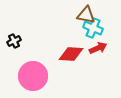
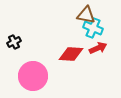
black cross: moved 1 px down
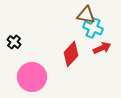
black cross: rotated 24 degrees counterclockwise
red arrow: moved 4 px right
red diamond: rotated 50 degrees counterclockwise
pink circle: moved 1 px left, 1 px down
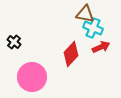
brown triangle: moved 1 px left, 1 px up
red arrow: moved 1 px left, 1 px up
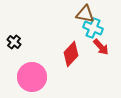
red arrow: rotated 72 degrees clockwise
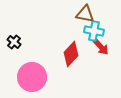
cyan cross: moved 1 px right, 3 px down; rotated 12 degrees counterclockwise
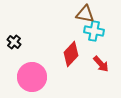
red arrow: moved 17 px down
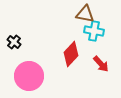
pink circle: moved 3 px left, 1 px up
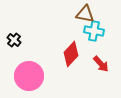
black cross: moved 2 px up
